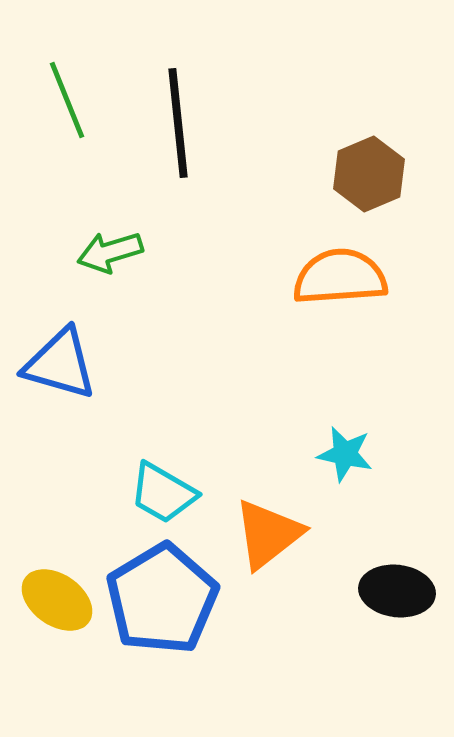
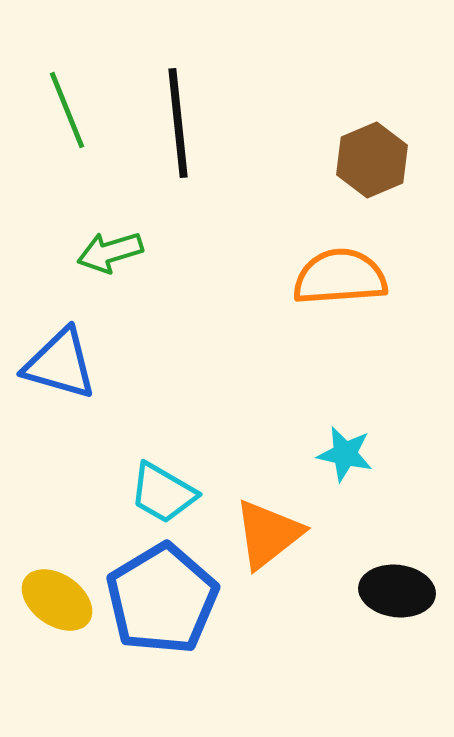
green line: moved 10 px down
brown hexagon: moved 3 px right, 14 px up
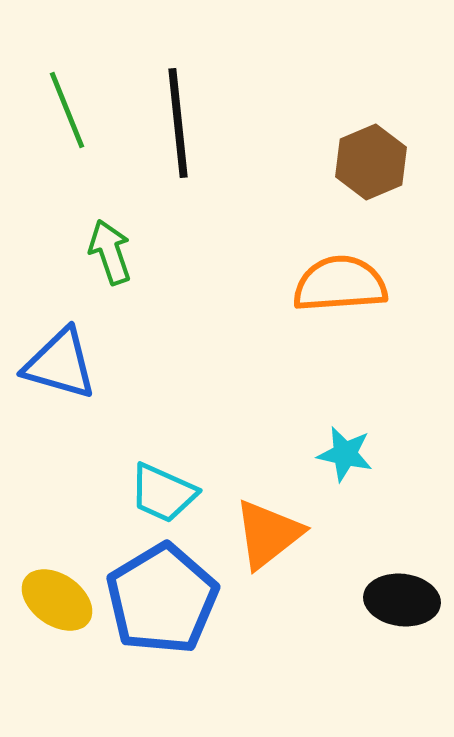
brown hexagon: moved 1 px left, 2 px down
green arrow: rotated 88 degrees clockwise
orange semicircle: moved 7 px down
cyan trapezoid: rotated 6 degrees counterclockwise
black ellipse: moved 5 px right, 9 px down
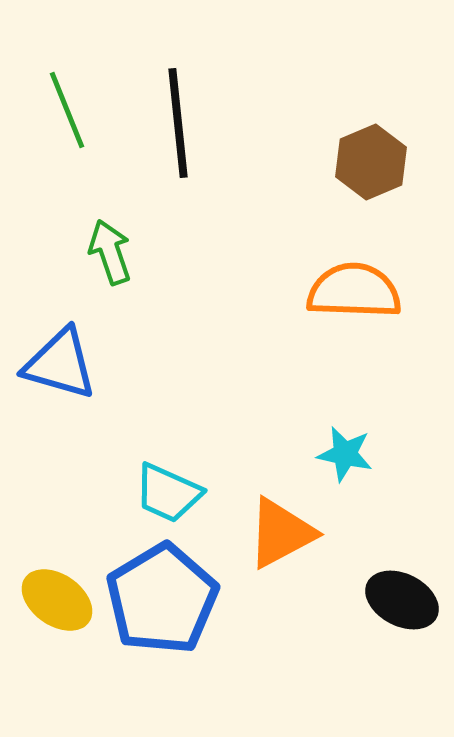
orange semicircle: moved 14 px right, 7 px down; rotated 6 degrees clockwise
cyan trapezoid: moved 5 px right
orange triangle: moved 13 px right, 1 px up; rotated 10 degrees clockwise
black ellipse: rotated 20 degrees clockwise
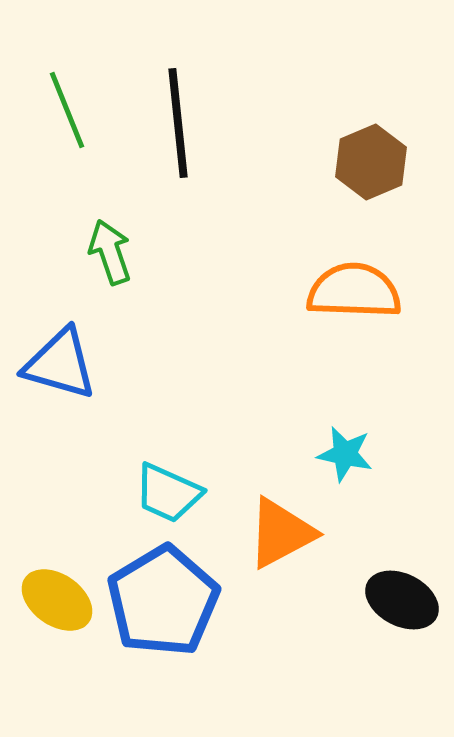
blue pentagon: moved 1 px right, 2 px down
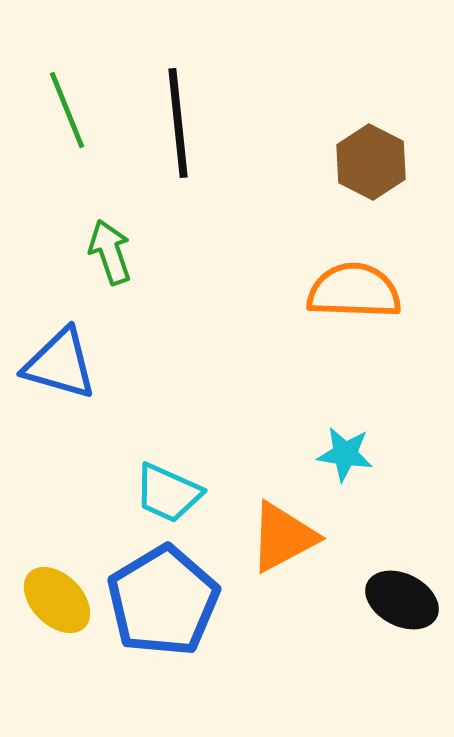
brown hexagon: rotated 10 degrees counterclockwise
cyan star: rotated 4 degrees counterclockwise
orange triangle: moved 2 px right, 4 px down
yellow ellipse: rotated 10 degrees clockwise
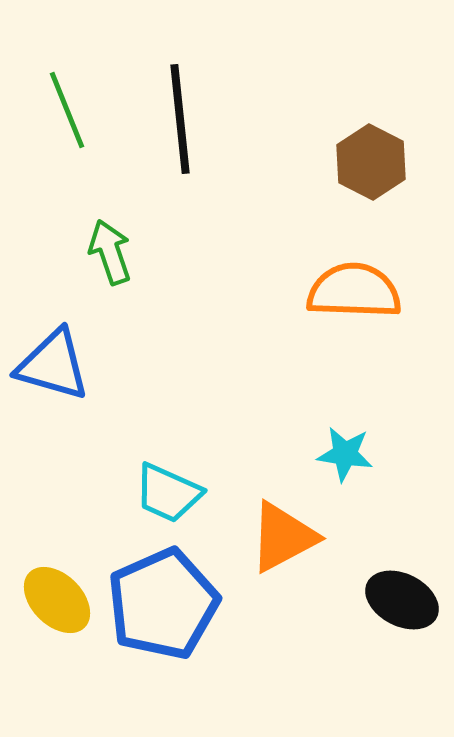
black line: moved 2 px right, 4 px up
blue triangle: moved 7 px left, 1 px down
blue pentagon: moved 3 px down; rotated 7 degrees clockwise
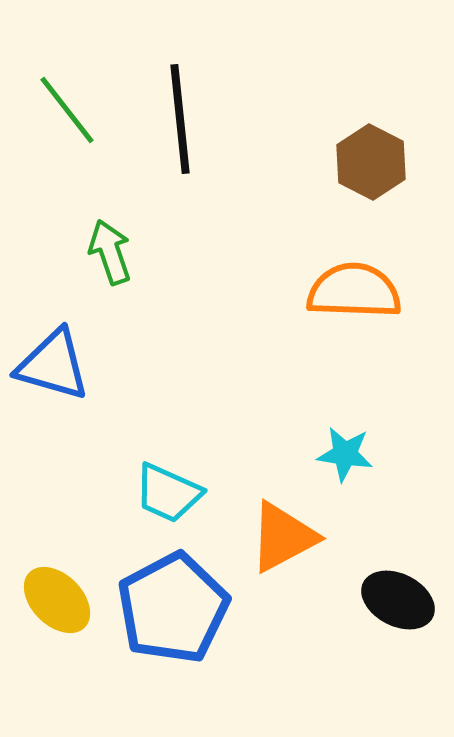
green line: rotated 16 degrees counterclockwise
black ellipse: moved 4 px left
blue pentagon: moved 10 px right, 4 px down; rotated 4 degrees counterclockwise
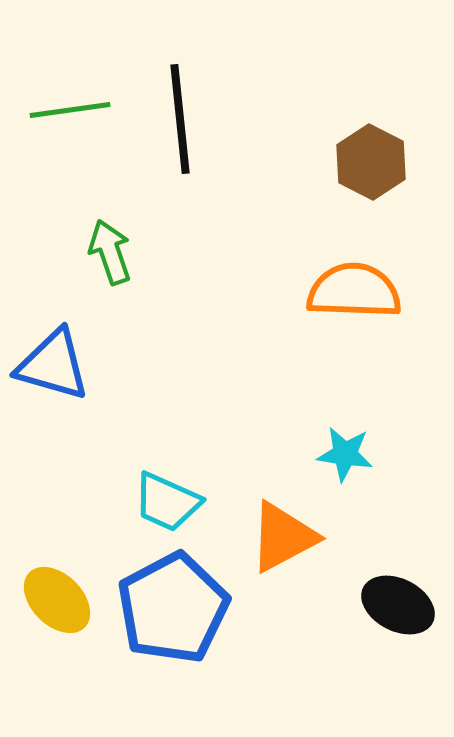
green line: moved 3 px right; rotated 60 degrees counterclockwise
cyan trapezoid: moved 1 px left, 9 px down
black ellipse: moved 5 px down
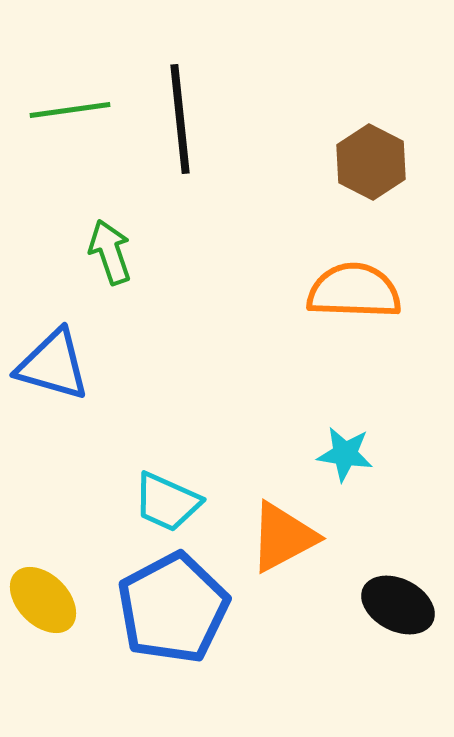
yellow ellipse: moved 14 px left
